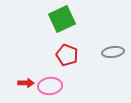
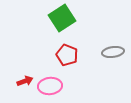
green square: moved 1 px up; rotated 8 degrees counterclockwise
red arrow: moved 1 px left, 2 px up; rotated 21 degrees counterclockwise
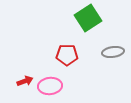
green square: moved 26 px right
red pentagon: rotated 20 degrees counterclockwise
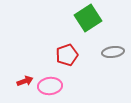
red pentagon: rotated 20 degrees counterclockwise
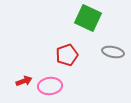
green square: rotated 32 degrees counterclockwise
gray ellipse: rotated 20 degrees clockwise
red arrow: moved 1 px left
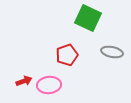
gray ellipse: moved 1 px left
pink ellipse: moved 1 px left, 1 px up
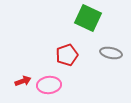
gray ellipse: moved 1 px left, 1 px down
red arrow: moved 1 px left
